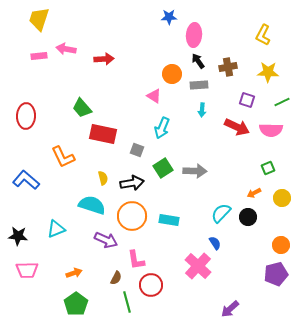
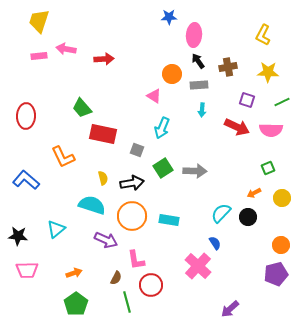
yellow trapezoid at (39, 19): moved 2 px down
cyan triangle at (56, 229): rotated 18 degrees counterclockwise
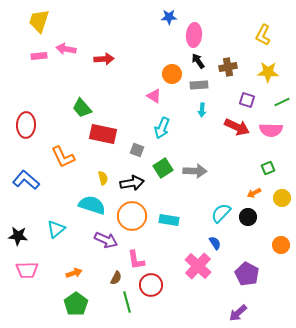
red ellipse at (26, 116): moved 9 px down
purple pentagon at (276, 274): moved 29 px left; rotated 30 degrees counterclockwise
purple arrow at (230, 309): moved 8 px right, 4 px down
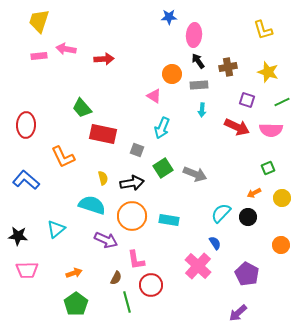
yellow L-shape at (263, 35): moved 5 px up; rotated 45 degrees counterclockwise
yellow star at (268, 72): rotated 15 degrees clockwise
gray arrow at (195, 171): moved 3 px down; rotated 20 degrees clockwise
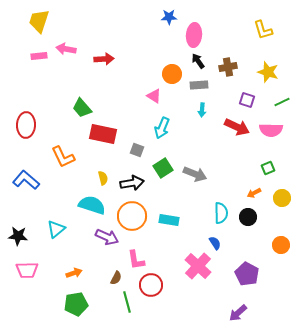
cyan semicircle at (221, 213): rotated 135 degrees clockwise
purple arrow at (106, 240): moved 1 px right, 3 px up
green pentagon at (76, 304): rotated 25 degrees clockwise
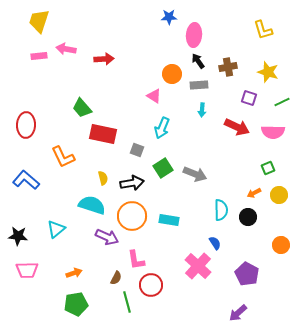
purple square at (247, 100): moved 2 px right, 2 px up
pink semicircle at (271, 130): moved 2 px right, 2 px down
yellow circle at (282, 198): moved 3 px left, 3 px up
cyan semicircle at (221, 213): moved 3 px up
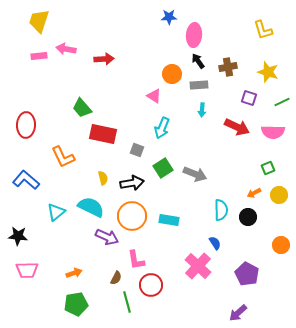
cyan semicircle at (92, 205): moved 1 px left, 2 px down; rotated 8 degrees clockwise
cyan triangle at (56, 229): moved 17 px up
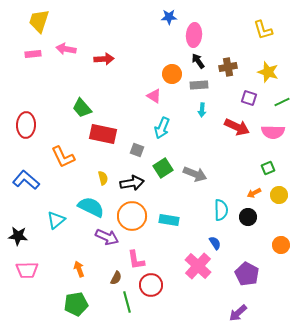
pink rectangle at (39, 56): moved 6 px left, 2 px up
cyan triangle at (56, 212): moved 8 px down
orange arrow at (74, 273): moved 5 px right, 4 px up; rotated 91 degrees counterclockwise
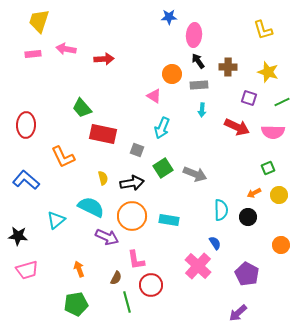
brown cross at (228, 67): rotated 12 degrees clockwise
pink trapezoid at (27, 270): rotated 15 degrees counterclockwise
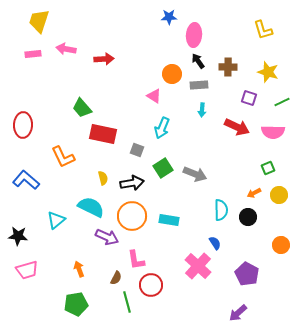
red ellipse at (26, 125): moved 3 px left
